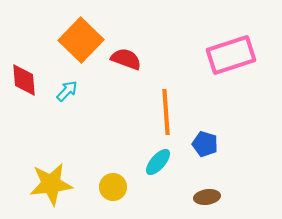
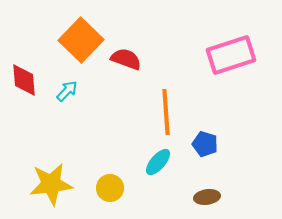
yellow circle: moved 3 px left, 1 px down
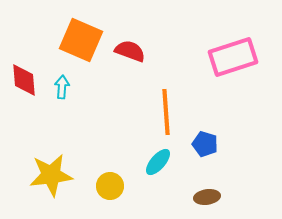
orange square: rotated 21 degrees counterclockwise
pink rectangle: moved 2 px right, 2 px down
red semicircle: moved 4 px right, 8 px up
cyan arrow: moved 5 px left, 4 px up; rotated 40 degrees counterclockwise
yellow star: moved 9 px up
yellow circle: moved 2 px up
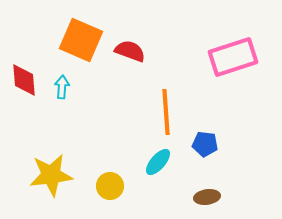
blue pentagon: rotated 10 degrees counterclockwise
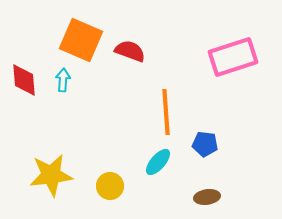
cyan arrow: moved 1 px right, 7 px up
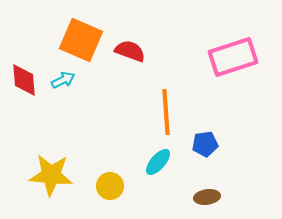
cyan arrow: rotated 60 degrees clockwise
blue pentagon: rotated 15 degrees counterclockwise
yellow star: rotated 12 degrees clockwise
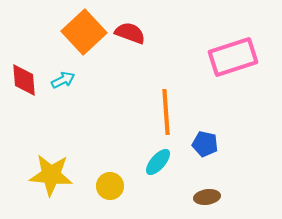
orange square: moved 3 px right, 8 px up; rotated 24 degrees clockwise
red semicircle: moved 18 px up
blue pentagon: rotated 20 degrees clockwise
